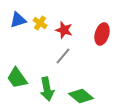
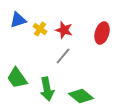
yellow cross: moved 6 px down
red ellipse: moved 1 px up
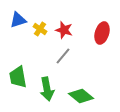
green trapezoid: moved 1 px right, 1 px up; rotated 25 degrees clockwise
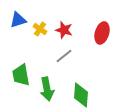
gray line: moved 1 px right; rotated 12 degrees clockwise
green trapezoid: moved 3 px right, 2 px up
green diamond: moved 1 px up; rotated 55 degrees clockwise
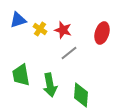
red star: moved 1 px left
gray line: moved 5 px right, 3 px up
green arrow: moved 3 px right, 4 px up
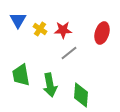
blue triangle: rotated 42 degrees counterclockwise
red star: rotated 18 degrees counterclockwise
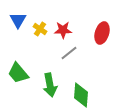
green trapezoid: moved 3 px left, 2 px up; rotated 30 degrees counterclockwise
